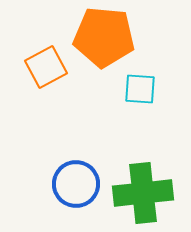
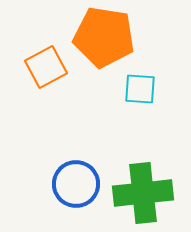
orange pentagon: rotated 4 degrees clockwise
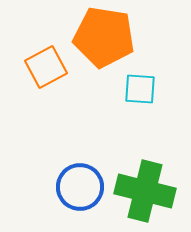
blue circle: moved 4 px right, 3 px down
green cross: moved 2 px right, 2 px up; rotated 20 degrees clockwise
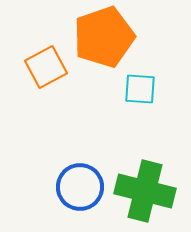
orange pentagon: rotated 28 degrees counterclockwise
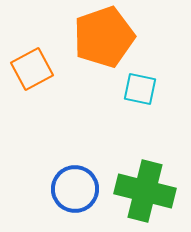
orange square: moved 14 px left, 2 px down
cyan square: rotated 8 degrees clockwise
blue circle: moved 5 px left, 2 px down
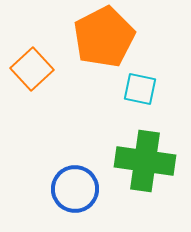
orange pentagon: rotated 8 degrees counterclockwise
orange square: rotated 15 degrees counterclockwise
green cross: moved 30 px up; rotated 6 degrees counterclockwise
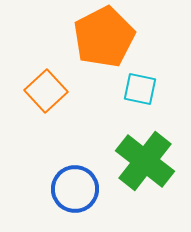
orange square: moved 14 px right, 22 px down
green cross: rotated 30 degrees clockwise
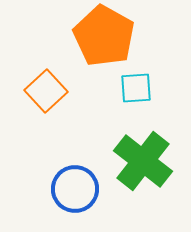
orange pentagon: moved 1 px up; rotated 16 degrees counterclockwise
cyan square: moved 4 px left, 1 px up; rotated 16 degrees counterclockwise
green cross: moved 2 px left
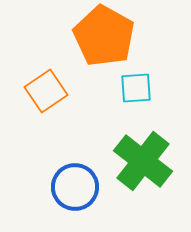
orange square: rotated 9 degrees clockwise
blue circle: moved 2 px up
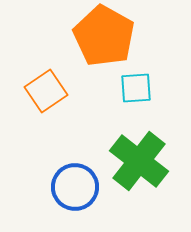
green cross: moved 4 px left
